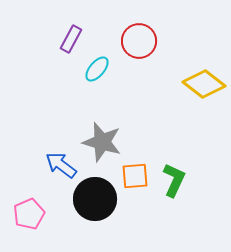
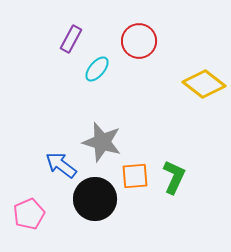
green L-shape: moved 3 px up
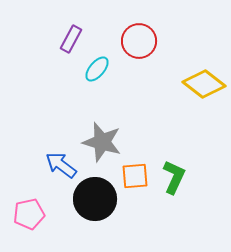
pink pentagon: rotated 12 degrees clockwise
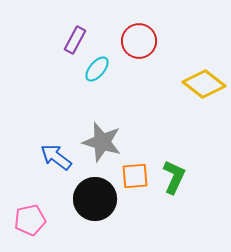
purple rectangle: moved 4 px right, 1 px down
blue arrow: moved 5 px left, 8 px up
pink pentagon: moved 1 px right, 6 px down
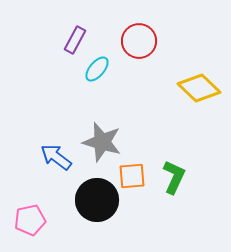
yellow diamond: moved 5 px left, 4 px down; rotated 6 degrees clockwise
orange square: moved 3 px left
black circle: moved 2 px right, 1 px down
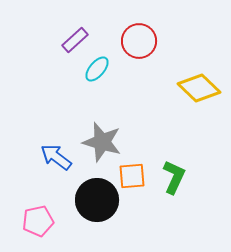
purple rectangle: rotated 20 degrees clockwise
pink pentagon: moved 8 px right, 1 px down
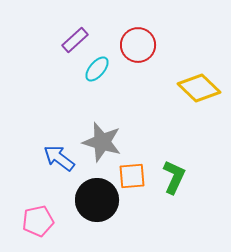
red circle: moved 1 px left, 4 px down
blue arrow: moved 3 px right, 1 px down
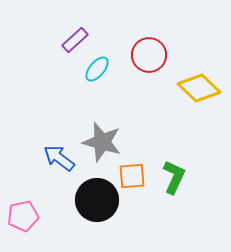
red circle: moved 11 px right, 10 px down
pink pentagon: moved 15 px left, 5 px up
